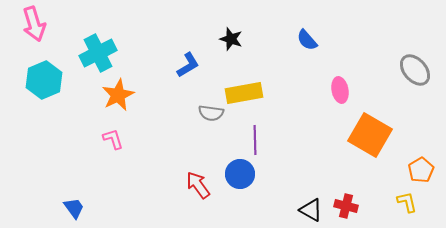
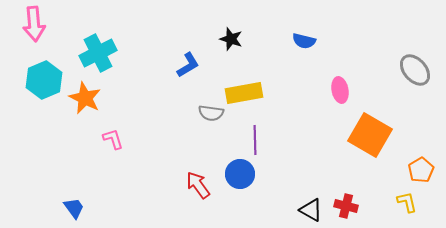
pink arrow: rotated 12 degrees clockwise
blue semicircle: moved 3 px left, 1 px down; rotated 35 degrees counterclockwise
orange star: moved 33 px left, 3 px down; rotated 20 degrees counterclockwise
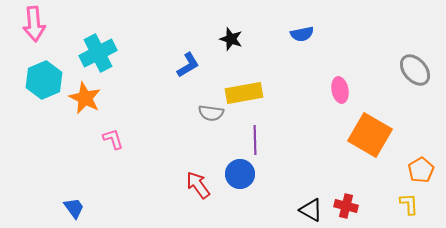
blue semicircle: moved 2 px left, 7 px up; rotated 25 degrees counterclockwise
yellow L-shape: moved 2 px right, 2 px down; rotated 10 degrees clockwise
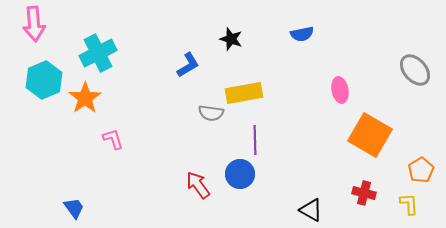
orange star: rotated 12 degrees clockwise
red cross: moved 18 px right, 13 px up
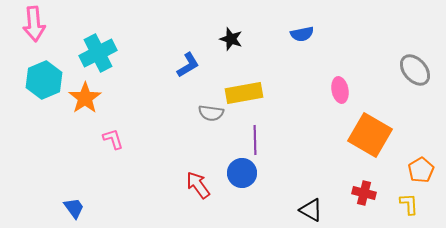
blue circle: moved 2 px right, 1 px up
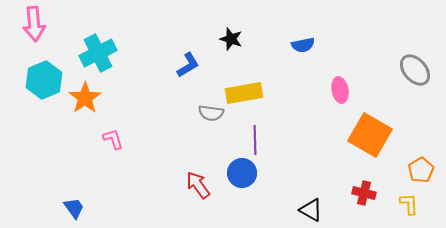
blue semicircle: moved 1 px right, 11 px down
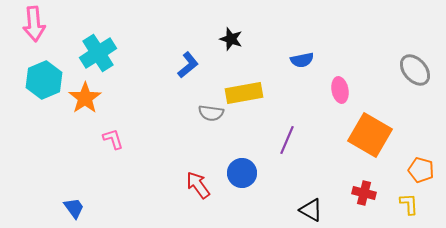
blue semicircle: moved 1 px left, 15 px down
cyan cross: rotated 6 degrees counterclockwise
blue L-shape: rotated 8 degrees counterclockwise
purple line: moved 32 px right; rotated 24 degrees clockwise
orange pentagon: rotated 25 degrees counterclockwise
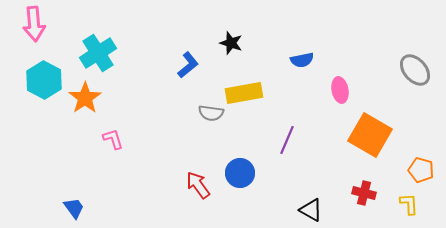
black star: moved 4 px down
cyan hexagon: rotated 9 degrees counterclockwise
blue circle: moved 2 px left
